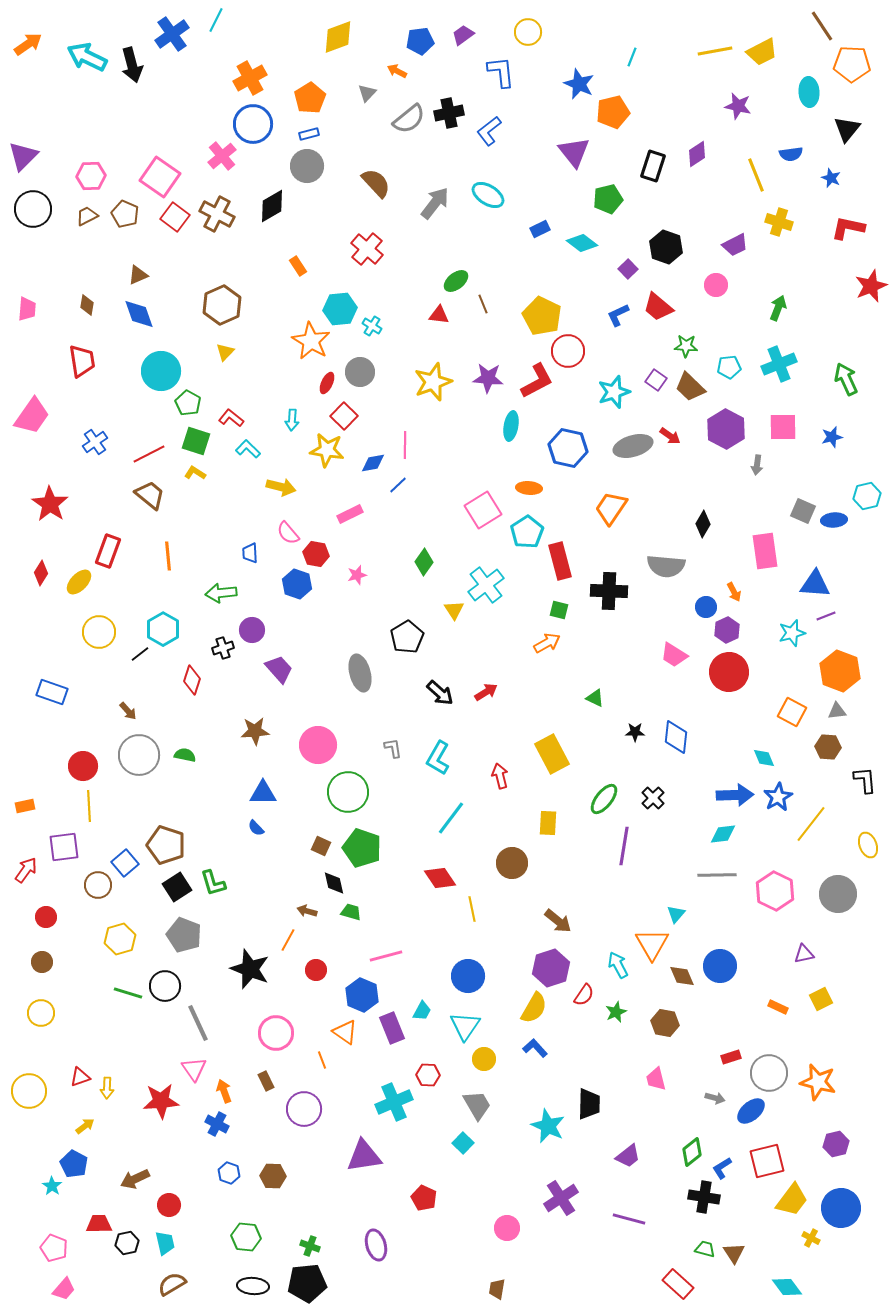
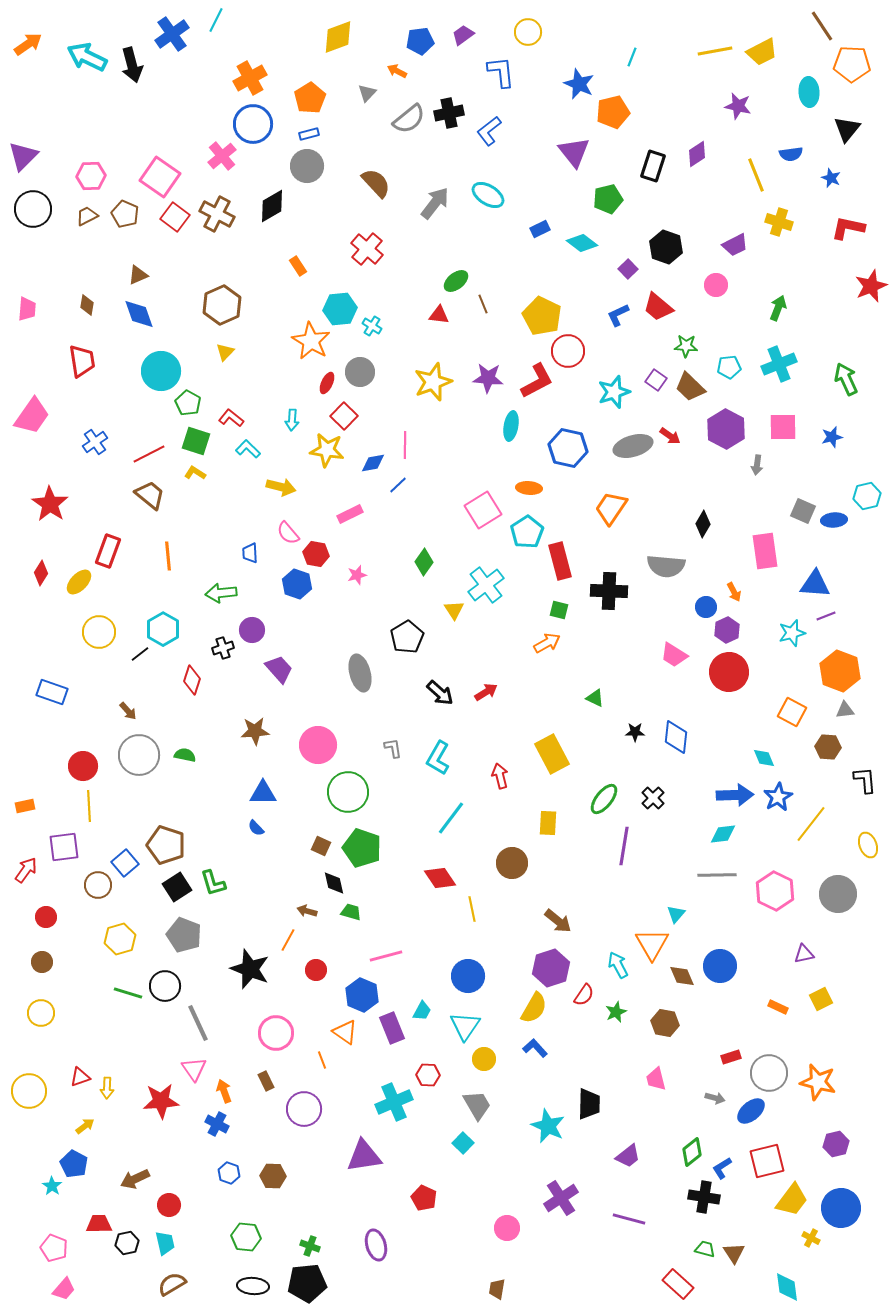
gray triangle at (837, 711): moved 8 px right, 1 px up
cyan diamond at (787, 1287): rotated 28 degrees clockwise
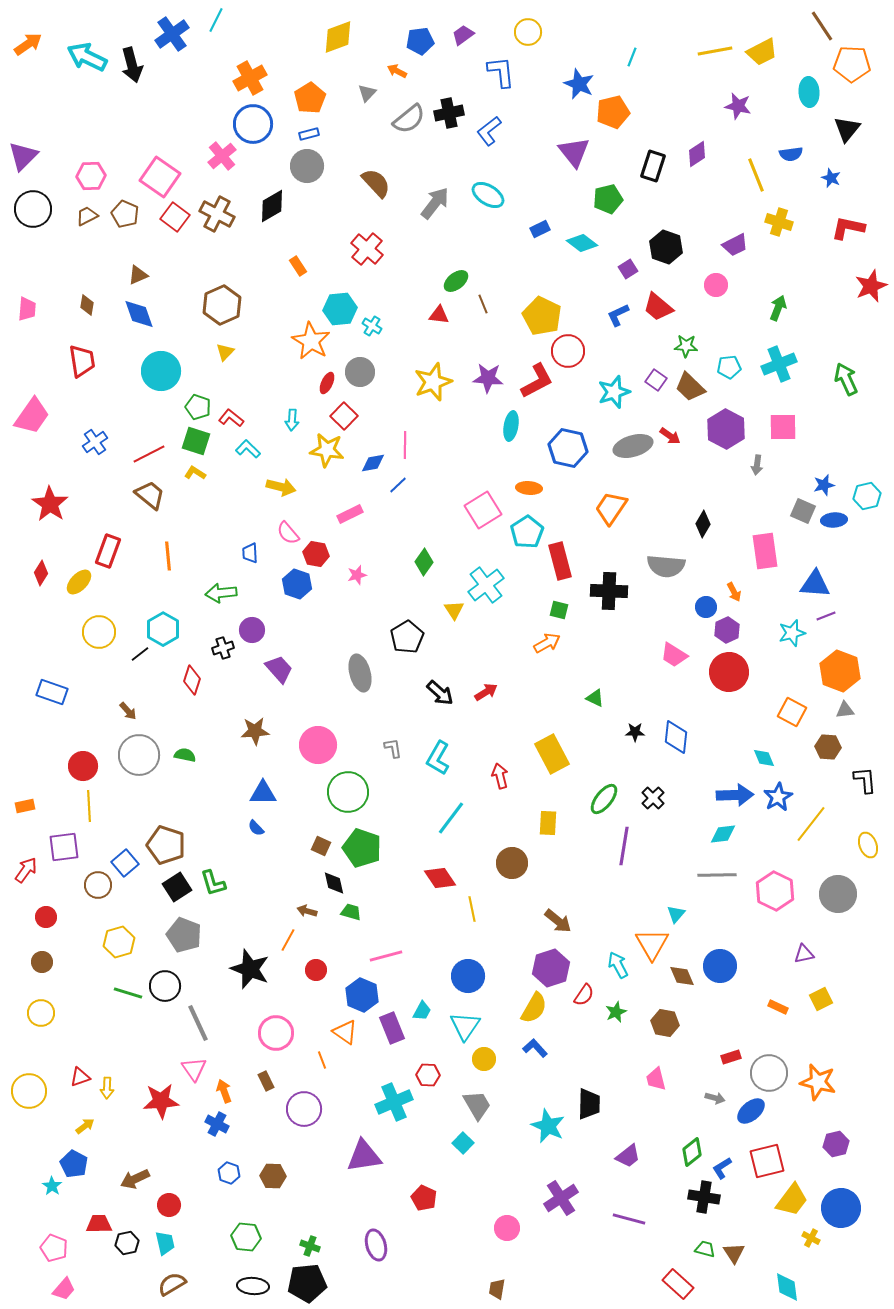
purple square at (628, 269): rotated 12 degrees clockwise
green pentagon at (188, 403): moved 10 px right, 4 px down; rotated 10 degrees counterclockwise
blue star at (832, 437): moved 8 px left, 48 px down
yellow hexagon at (120, 939): moved 1 px left, 3 px down
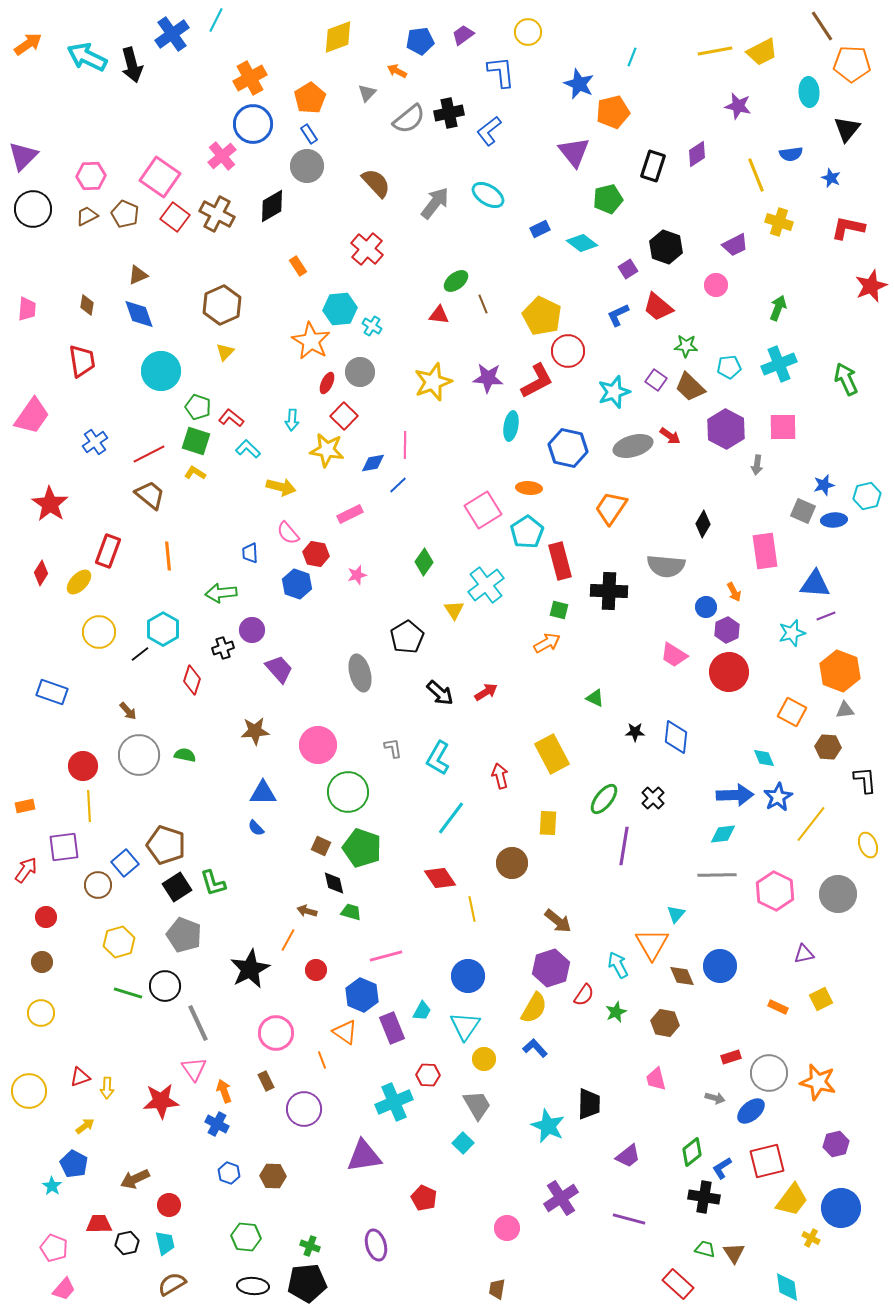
blue rectangle at (309, 134): rotated 72 degrees clockwise
black star at (250, 969): rotated 24 degrees clockwise
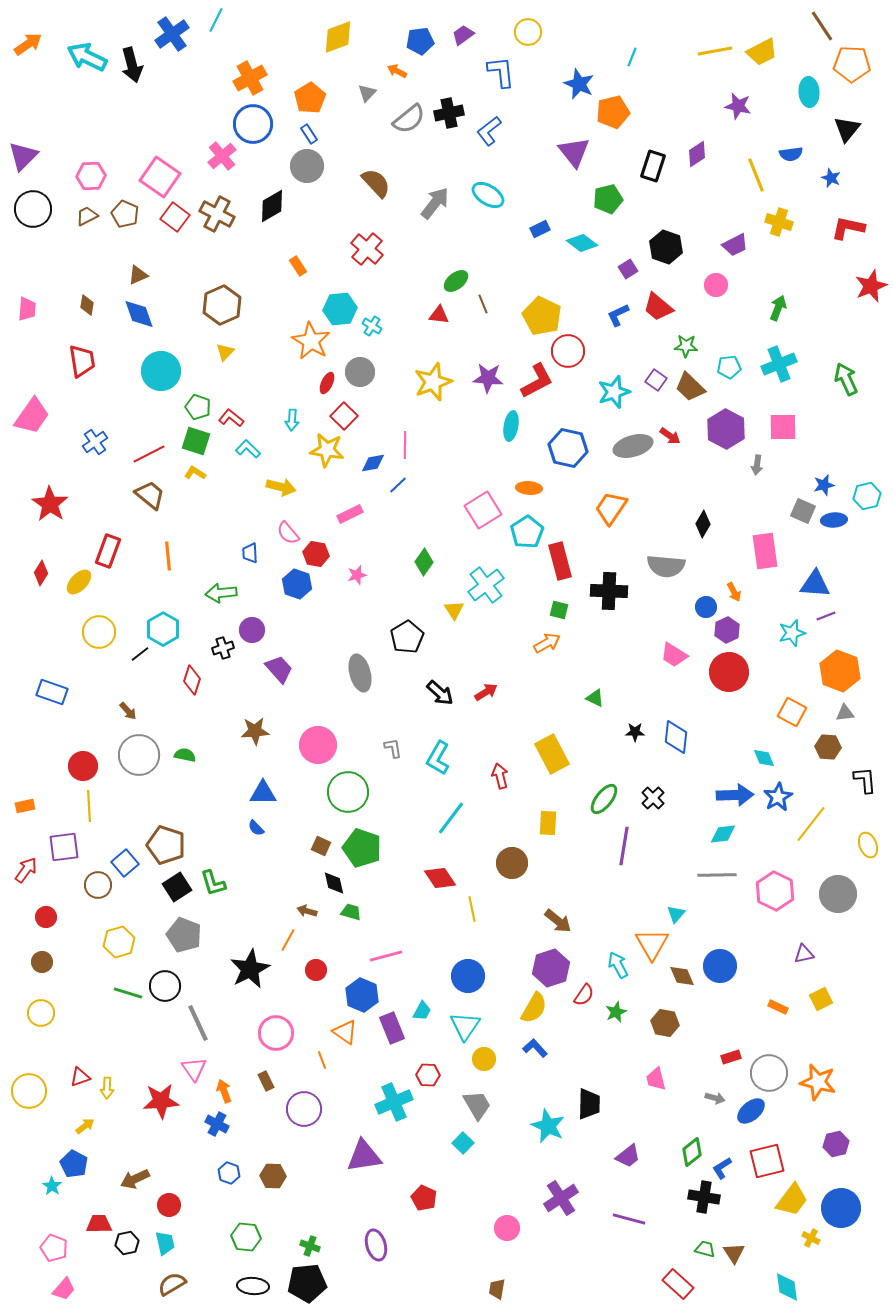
gray triangle at (845, 710): moved 3 px down
